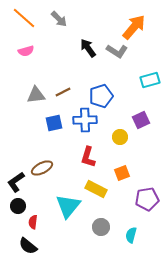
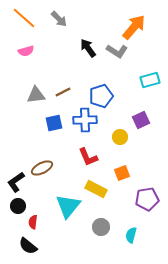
red L-shape: rotated 40 degrees counterclockwise
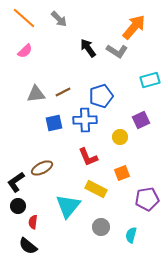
pink semicircle: moved 1 px left; rotated 28 degrees counterclockwise
gray triangle: moved 1 px up
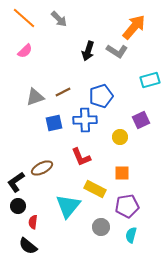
black arrow: moved 3 px down; rotated 126 degrees counterclockwise
gray triangle: moved 1 px left, 3 px down; rotated 12 degrees counterclockwise
red L-shape: moved 7 px left
orange square: rotated 21 degrees clockwise
yellow rectangle: moved 1 px left
purple pentagon: moved 20 px left, 7 px down
